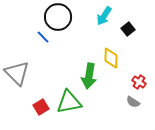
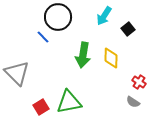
green arrow: moved 6 px left, 21 px up
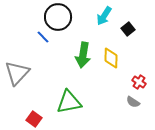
gray triangle: rotated 28 degrees clockwise
red square: moved 7 px left, 12 px down; rotated 21 degrees counterclockwise
